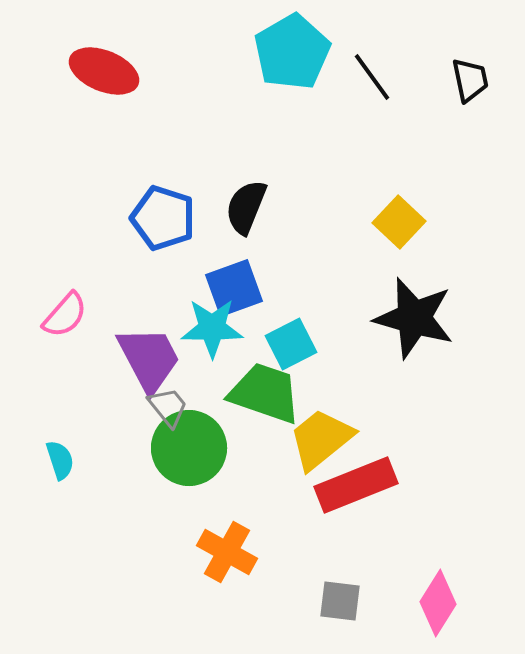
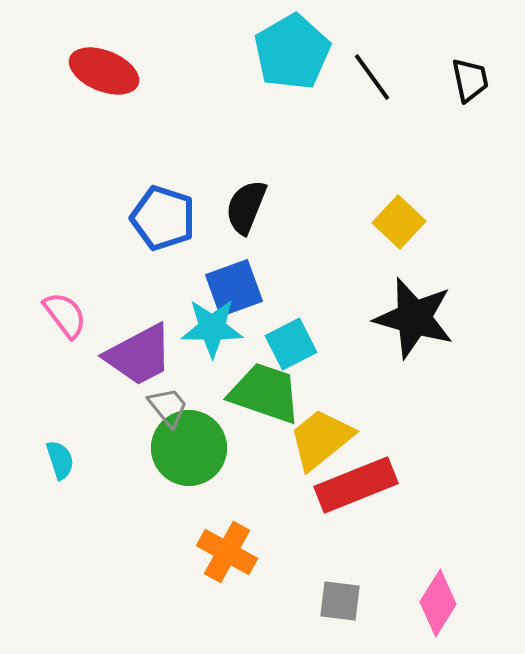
pink semicircle: rotated 78 degrees counterclockwise
purple trapezoid: moved 10 px left, 4 px up; rotated 90 degrees clockwise
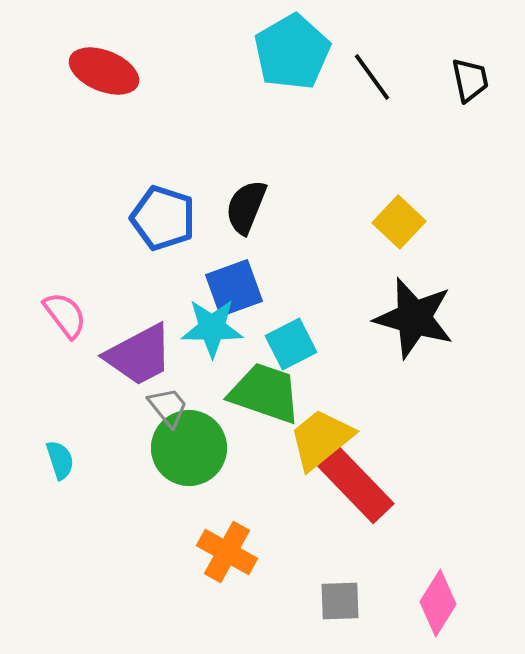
red rectangle: rotated 68 degrees clockwise
gray square: rotated 9 degrees counterclockwise
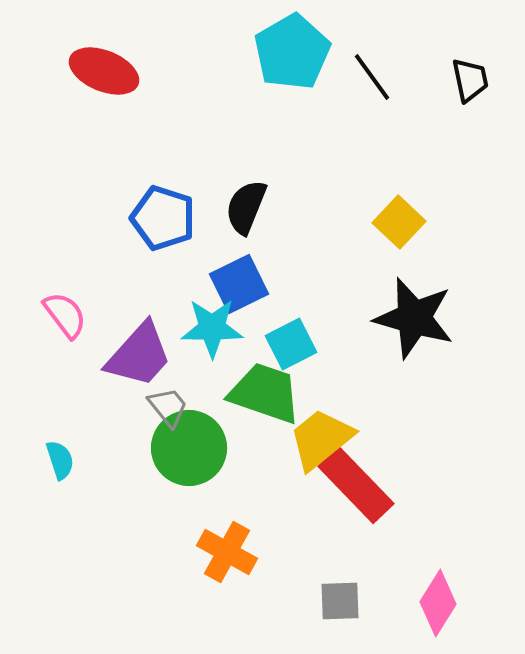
blue square: moved 5 px right, 4 px up; rotated 6 degrees counterclockwise
purple trapezoid: rotated 20 degrees counterclockwise
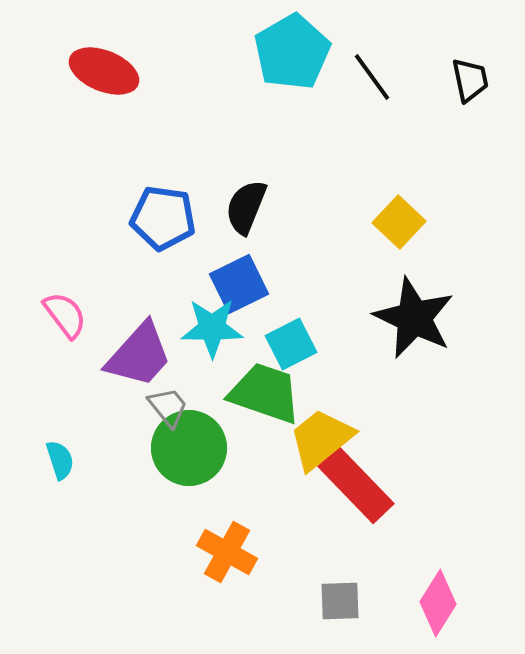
blue pentagon: rotated 10 degrees counterclockwise
black star: rotated 10 degrees clockwise
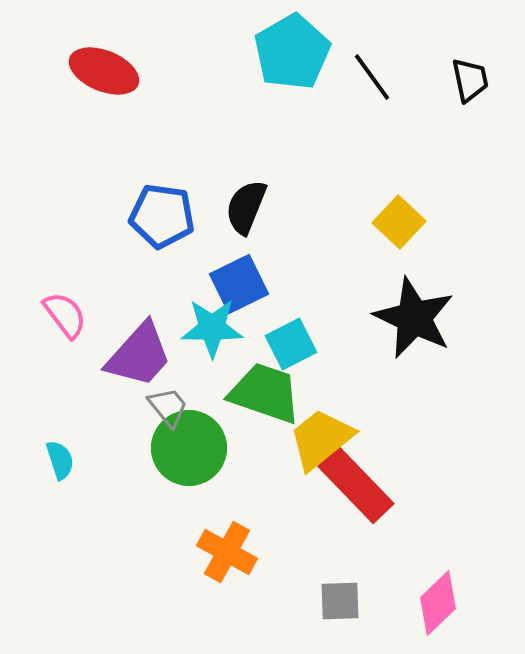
blue pentagon: moved 1 px left, 2 px up
pink diamond: rotated 14 degrees clockwise
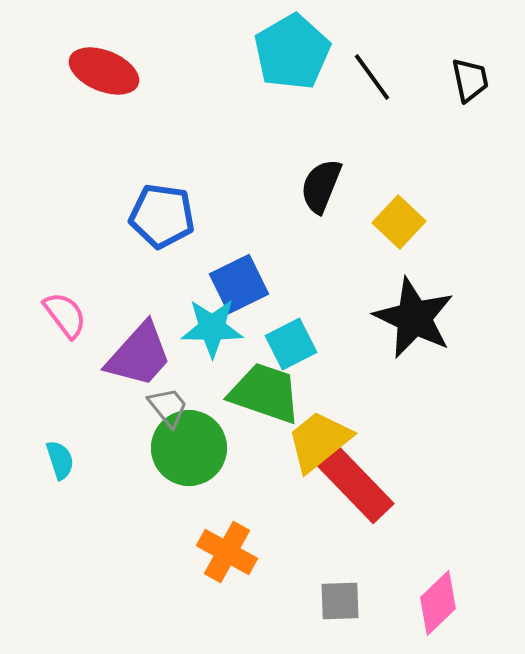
black semicircle: moved 75 px right, 21 px up
yellow trapezoid: moved 2 px left, 2 px down
